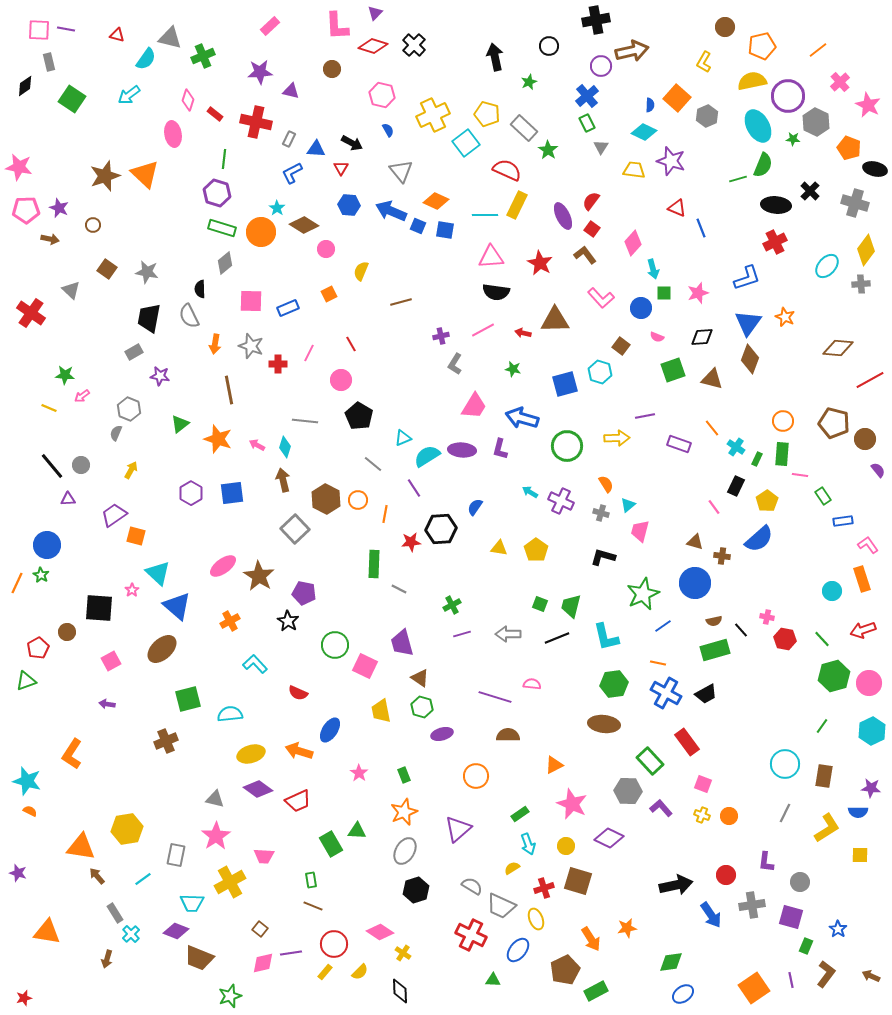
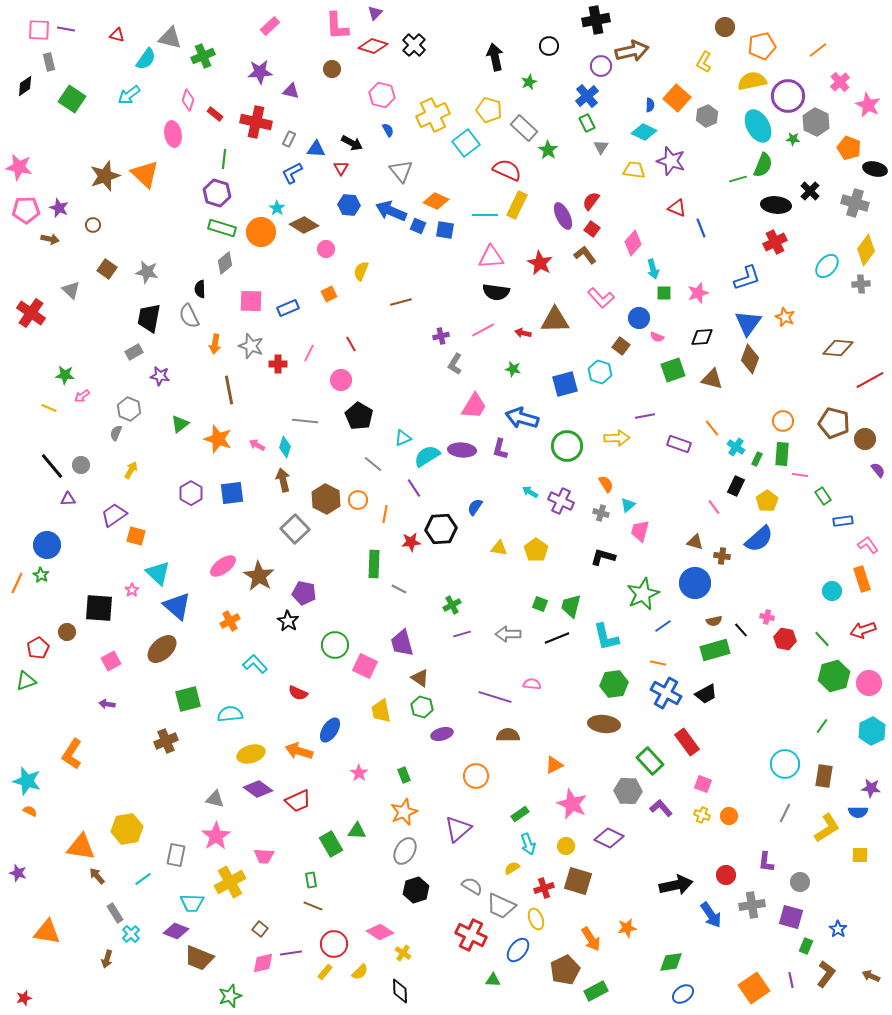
yellow pentagon at (487, 114): moved 2 px right, 4 px up
blue circle at (641, 308): moved 2 px left, 10 px down
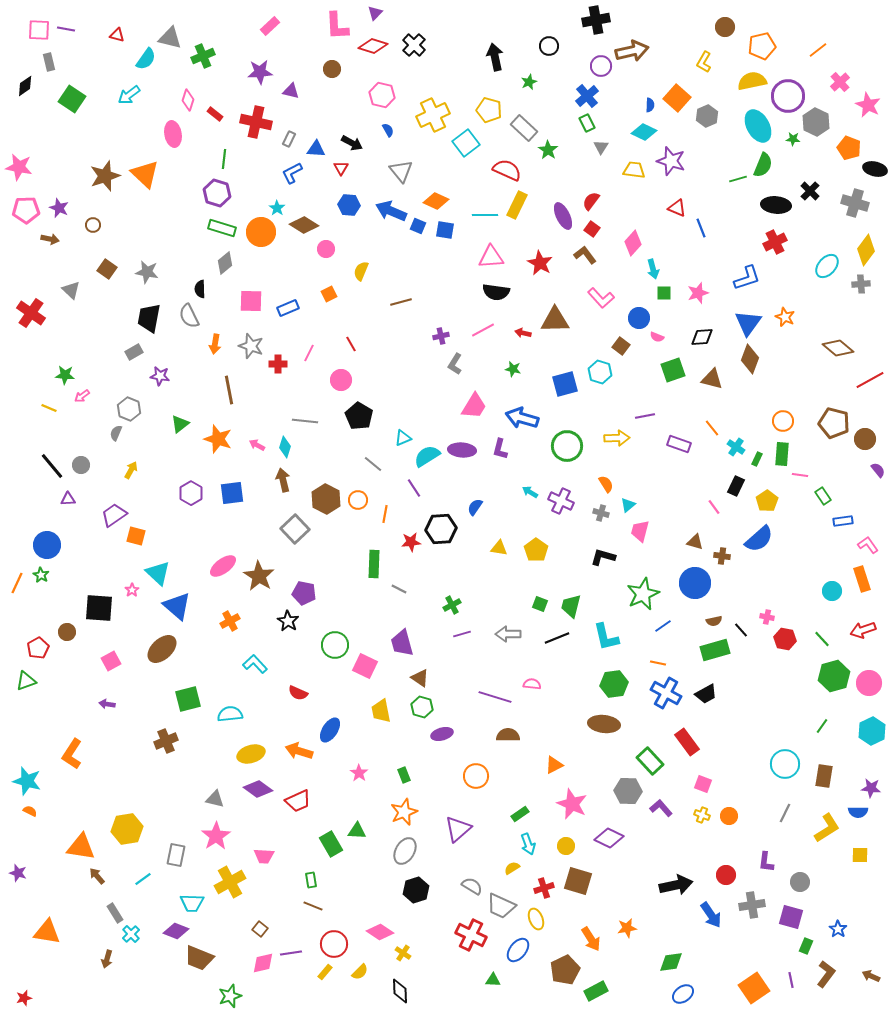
brown diamond at (838, 348): rotated 36 degrees clockwise
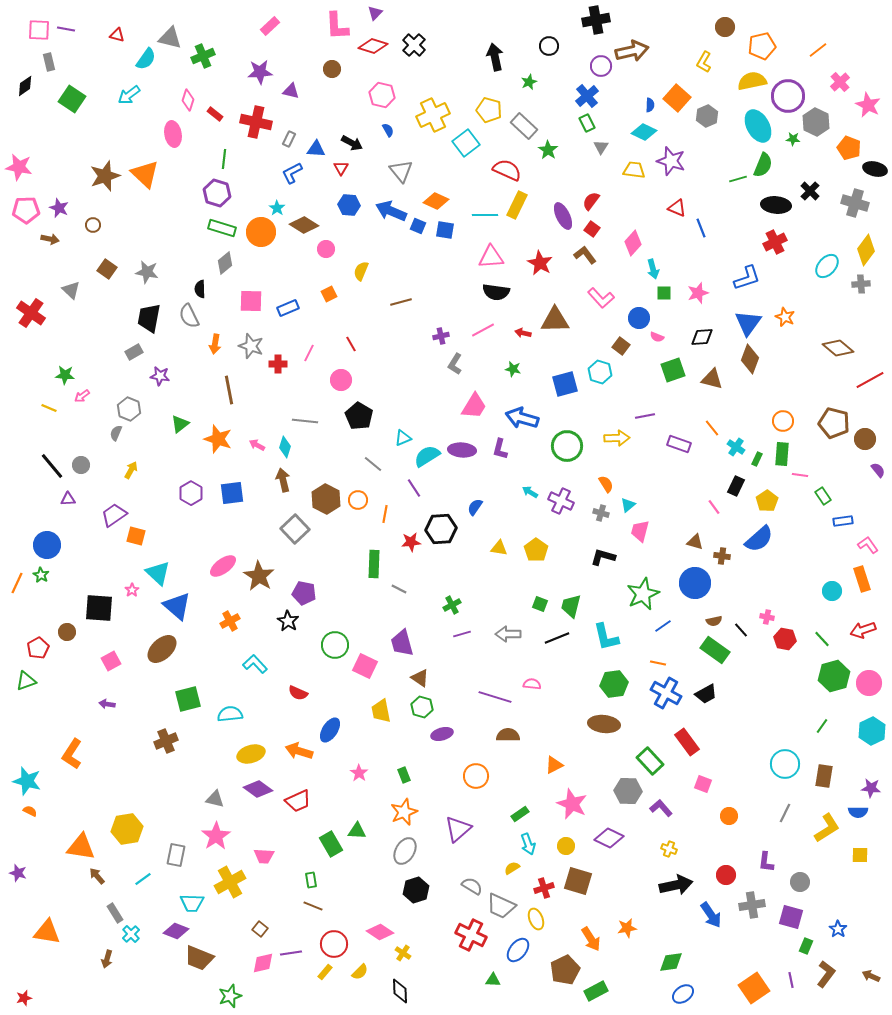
gray rectangle at (524, 128): moved 2 px up
green rectangle at (715, 650): rotated 52 degrees clockwise
yellow cross at (702, 815): moved 33 px left, 34 px down
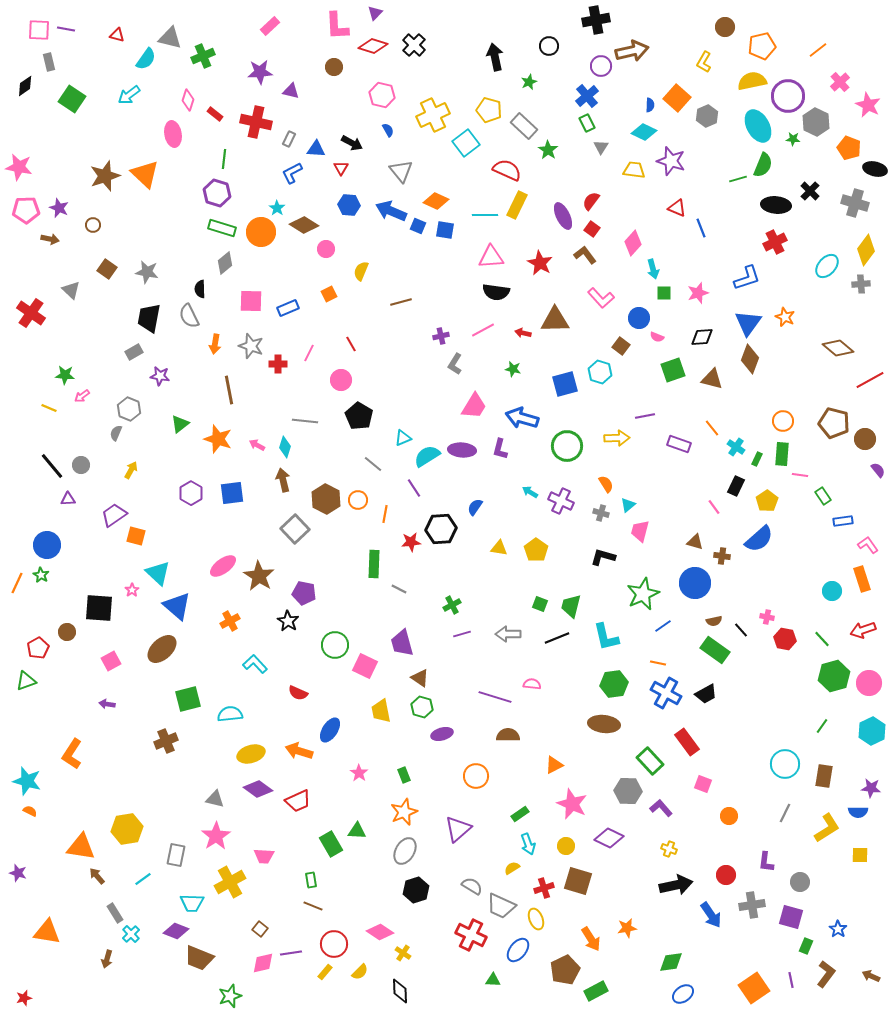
brown circle at (332, 69): moved 2 px right, 2 px up
